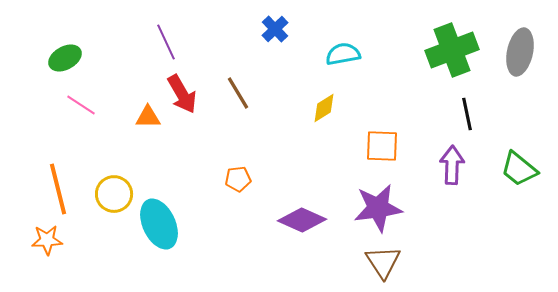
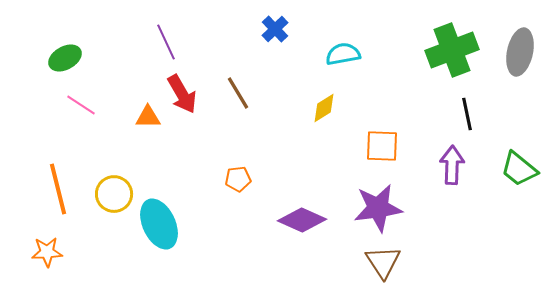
orange star: moved 12 px down
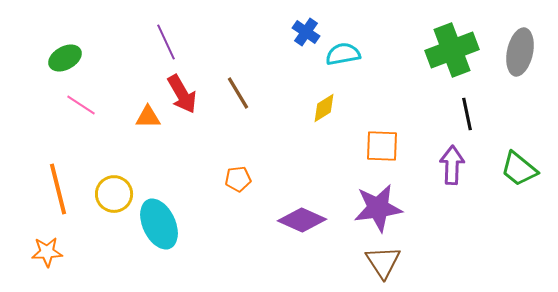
blue cross: moved 31 px right, 3 px down; rotated 12 degrees counterclockwise
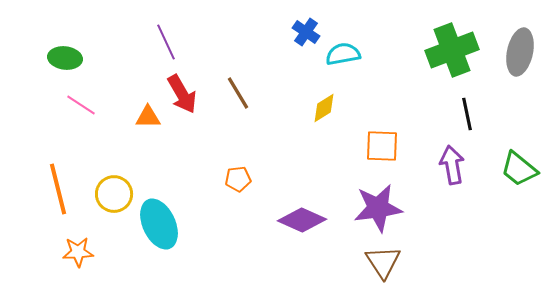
green ellipse: rotated 36 degrees clockwise
purple arrow: rotated 12 degrees counterclockwise
orange star: moved 31 px right
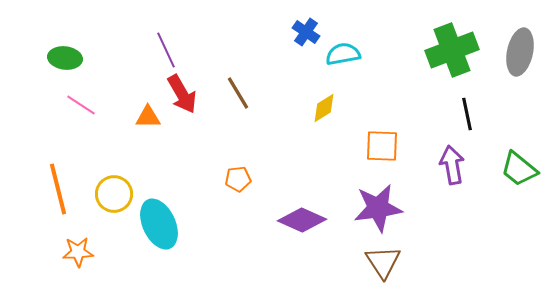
purple line: moved 8 px down
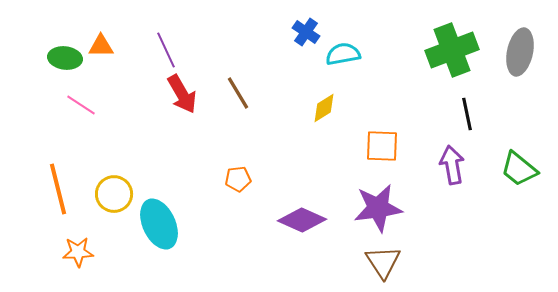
orange triangle: moved 47 px left, 71 px up
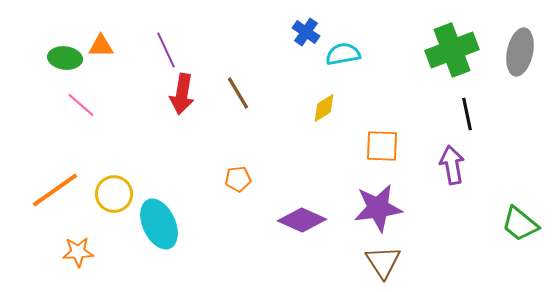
red arrow: rotated 39 degrees clockwise
pink line: rotated 8 degrees clockwise
green trapezoid: moved 1 px right, 55 px down
orange line: moved 3 px left, 1 px down; rotated 69 degrees clockwise
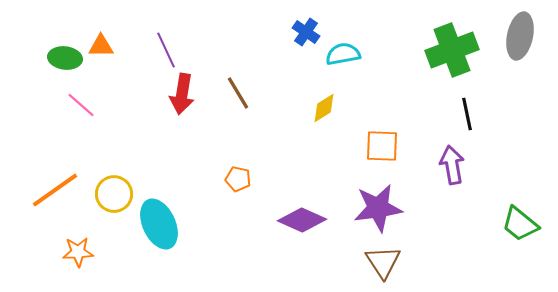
gray ellipse: moved 16 px up
orange pentagon: rotated 20 degrees clockwise
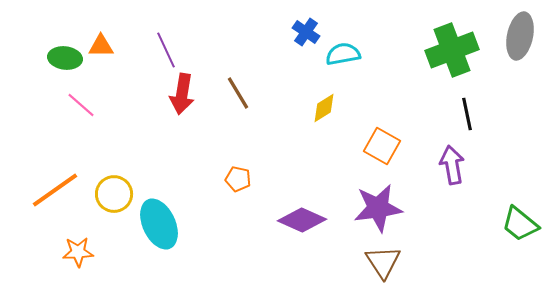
orange square: rotated 27 degrees clockwise
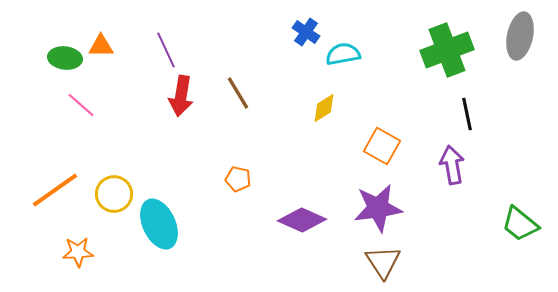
green cross: moved 5 px left
red arrow: moved 1 px left, 2 px down
